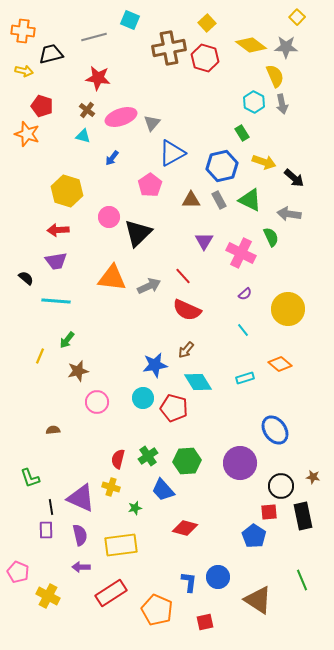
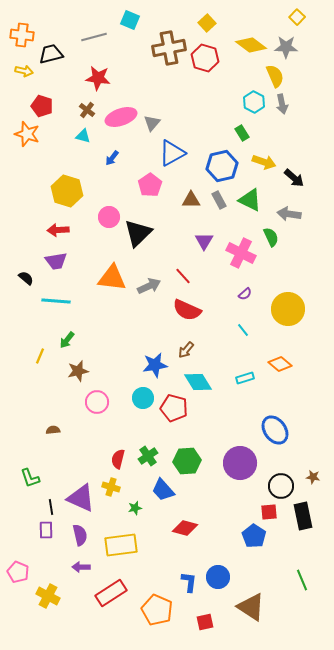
orange cross at (23, 31): moved 1 px left, 4 px down
brown triangle at (258, 600): moved 7 px left, 7 px down
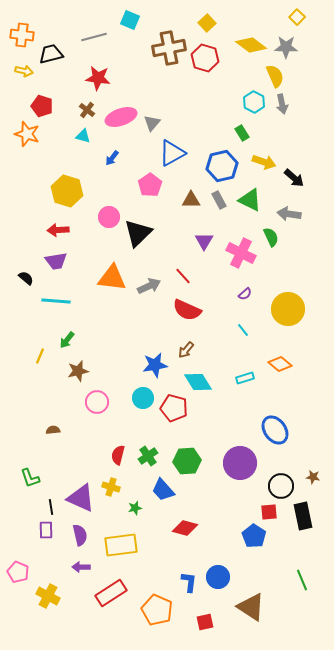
red semicircle at (118, 459): moved 4 px up
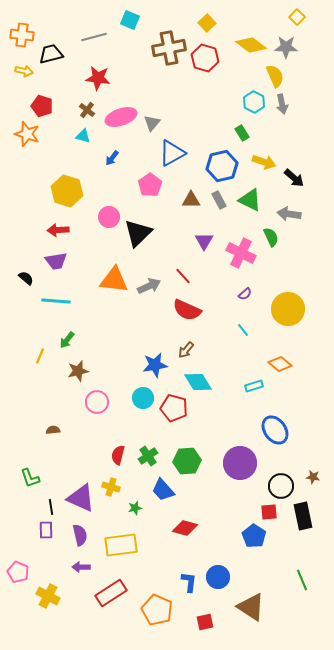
orange triangle at (112, 278): moved 2 px right, 2 px down
cyan rectangle at (245, 378): moved 9 px right, 8 px down
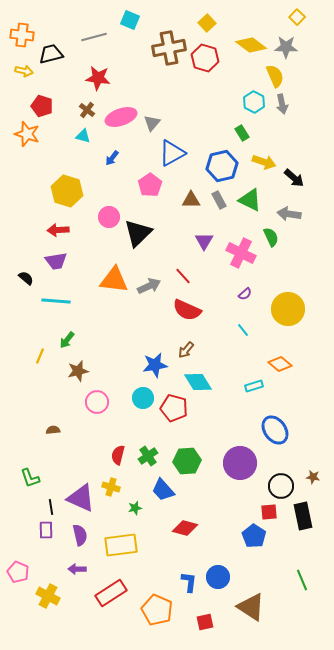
purple arrow at (81, 567): moved 4 px left, 2 px down
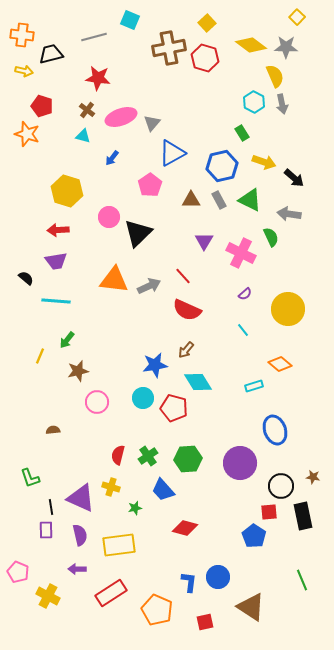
blue ellipse at (275, 430): rotated 16 degrees clockwise
green hexagon at (187, 461): moved 1 px right, 2 px up
yellow rectangle at (121, 545): moved 2 px left
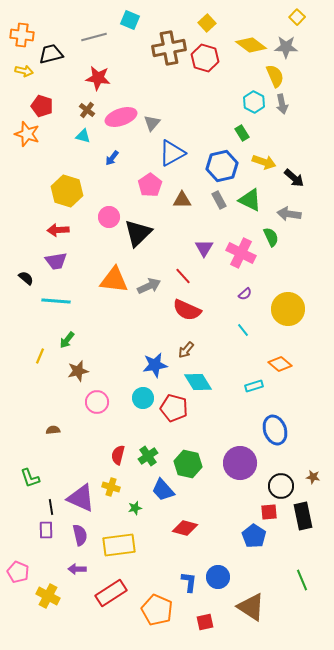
brown triangle at (191, 200): moved 9 px left
purple triangle at (204, 241): moved 7 px down
green hexagon at (188, 459): moved 5 px down; rotated 16 degrees clockwise
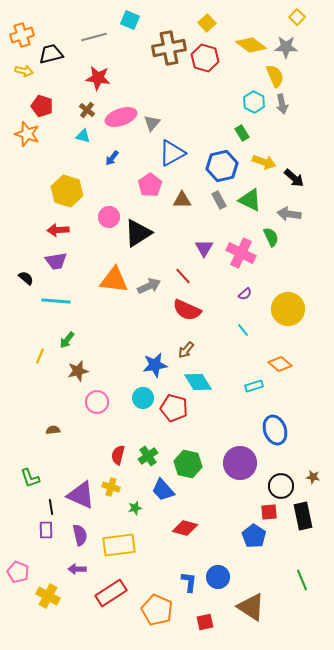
orange cross at (22, 35): rotated 25 degrees counterclockwise
black triangle at (138, 233): rotated 12 degrees clockwise
purple triangle at (81, 498): moved 3 px up
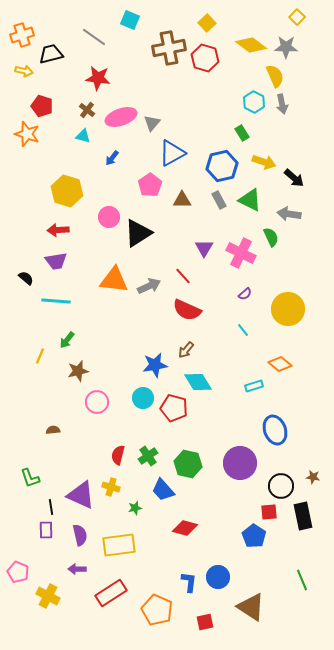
gray line at (94, 37): rotated 50 degrees clockwise
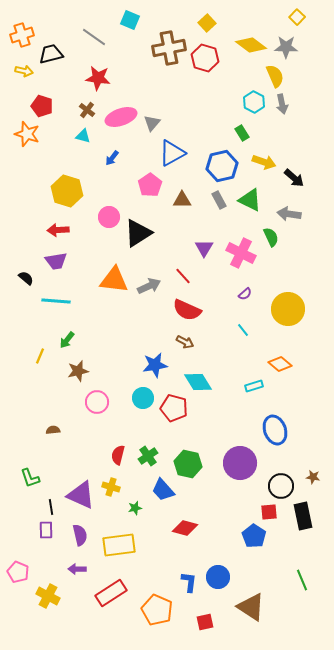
brown arrow at (186, 350): moved 1 px left, 8 px up; rotated 102 degrees counterclockwise
